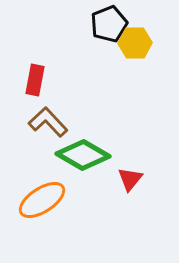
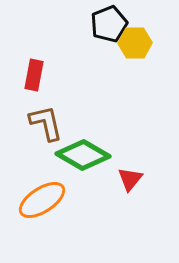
red rectangle: moved 1 px left, 5 px up
brown L-shape: moved 2 px left, 1 px down; rotated 30 degrees clockwise
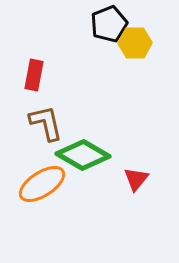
red triangle: moved 6 px right
orange ellipse: moved 16 px up
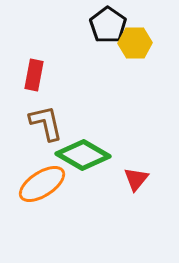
black pentagon: moved 1 px left, 1 px down; rotated 15 degrees counterclockwise
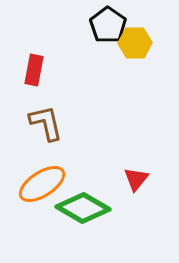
red rectangle: moved 5 px up
green diamond: moved 53 px down
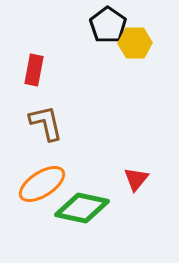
green diamond: moved 1 px left; rotated 18 degrees counterclockwise
